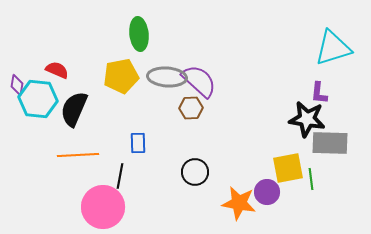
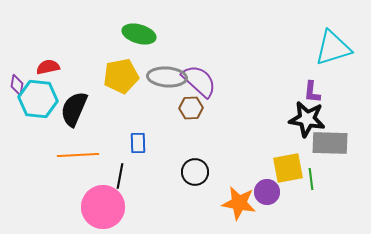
green ellipse: rotated 68 degrees counterclockwise
red semicircle: moved 9 px left, 3 px up; rotated 35 degrees counterclockwise
purple L-shape: moved 7 px left, 1 px up
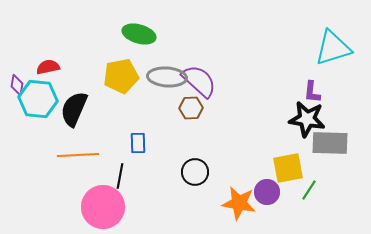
green line: moved 2 px left, 11 px down; rotated 40 degrees clockwise
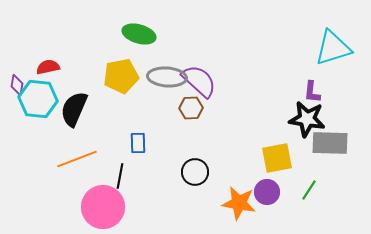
orange line: moved 1 px left, 4 px down; rotated 18 degrees counterclockwise
yellow square: moved 11 px left, 10 px up
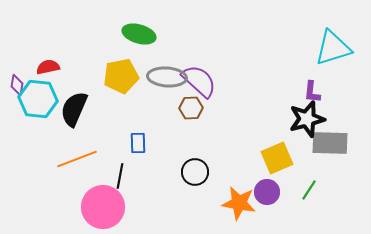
black star: rotated 24 degrees counterclockwise
yellow square: rotated 12 degrees counterclockwise
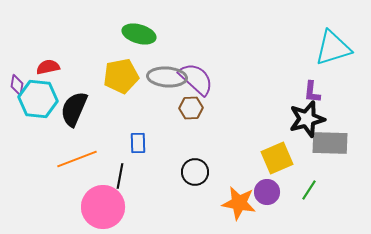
purple semicircle: moved 3 px left, 2 px up
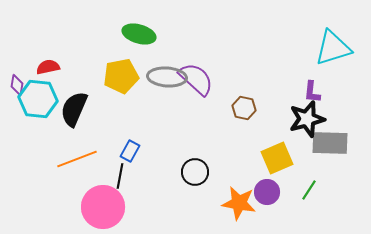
brown hexagon: moved 53 px right; rotated 15 degrees clockwise
blue rectangle: moved 8 px left, 8 px down; rotated 30 degrees clockwise
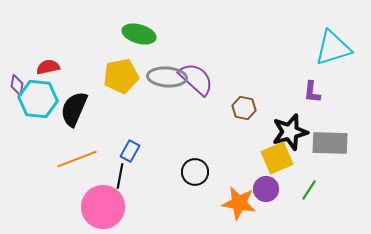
black star: moved 17 px left, 13 px down
purple circle: moved 1 px left, 3 px up
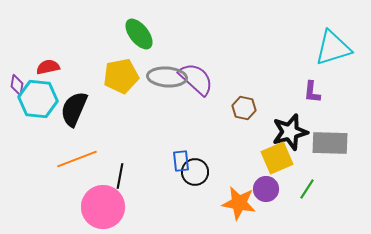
green ellipse: rotated 36 degrees clockwise
blue rectangle: moved 51 px right, 10 px down; rotated 35 degrees counterclockwise
green line: moved 2 px left, 1 px up
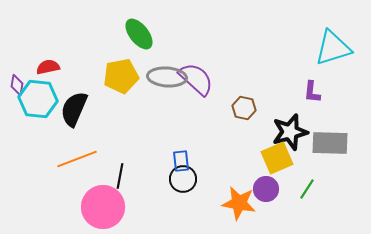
black circle: moved 12 px left, 7 px down
